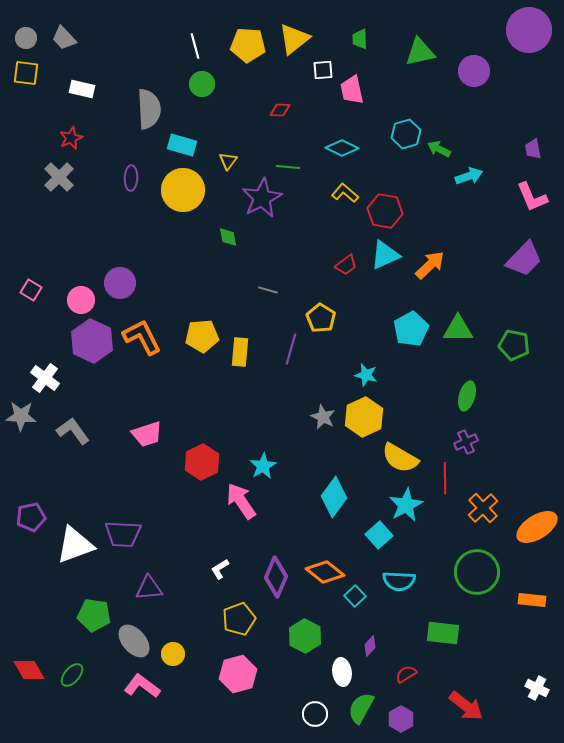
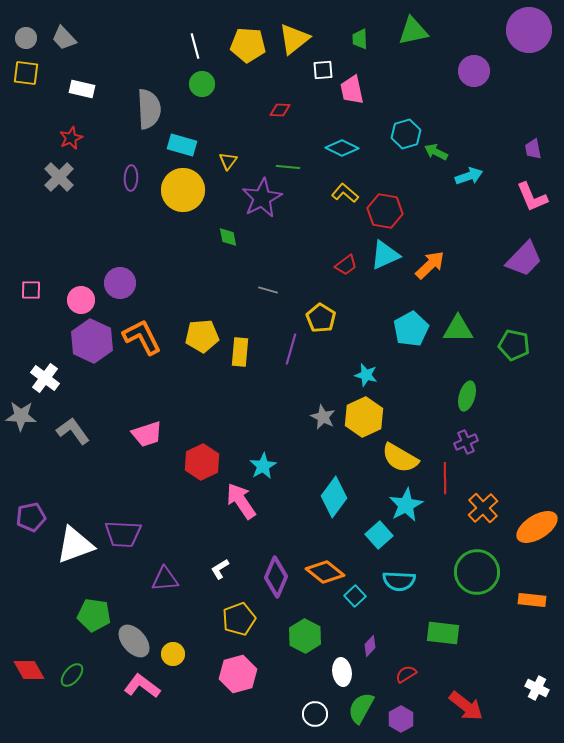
green triangle at (420, 52): moved 7 px left, 21 px up
green arrow at (439, 149): moved 3 px left, 3 px down
pink square at (31, 290): rotated 30 degrees counterclockwise
purple triangle at (149, 588): moved 16 px right, 9 px up
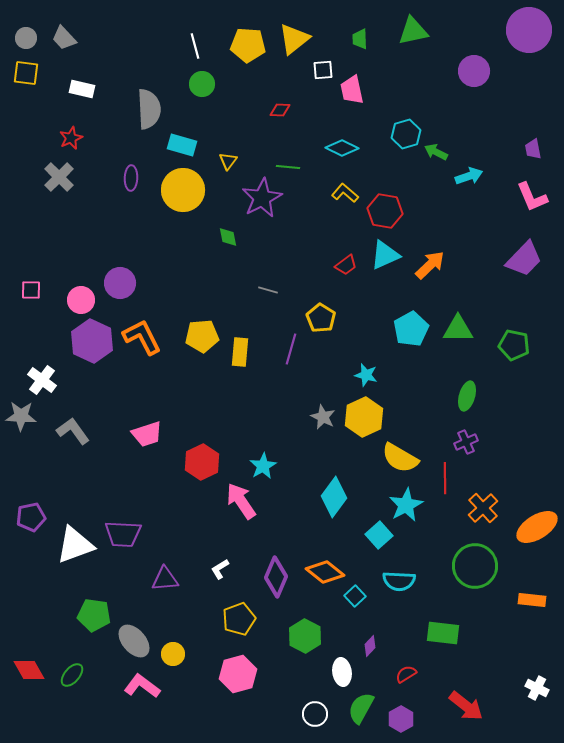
white cross at (45, 378): moved 3 px left, 2 px down
green circle at (477, 572): moved 2 px left, 6 px up
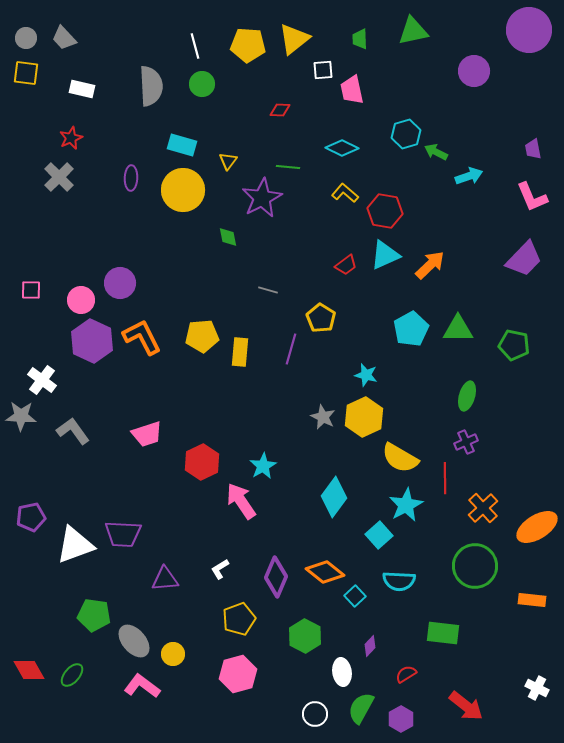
gray semicircle at (149, 109): moved 2 px right, 23 px up
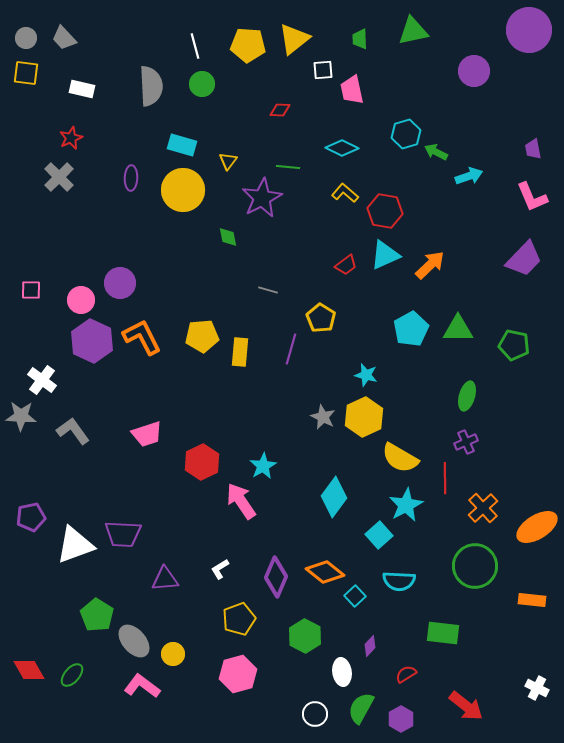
green pentagon at (94, 615): moved 3 px right; rotated 24 degrees clockwise
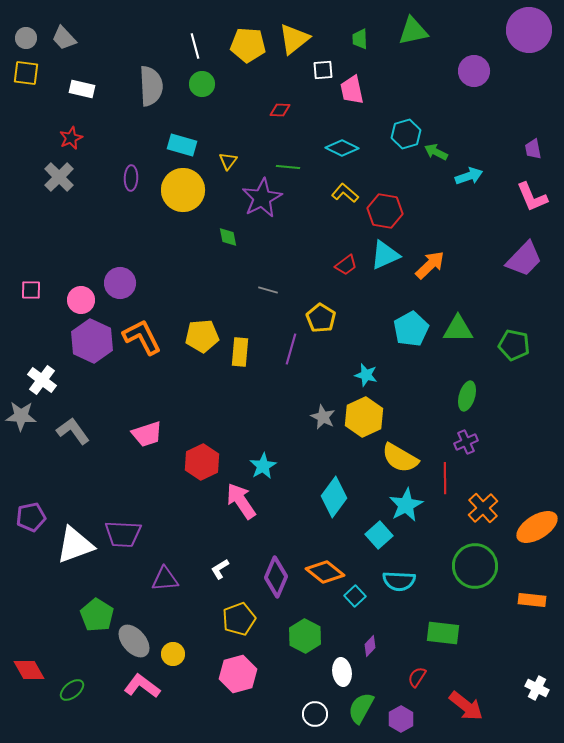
red semicircle at (406, 674): moved 11 px right, 3 px down; rotated 25 degrees counterclockwise
green ellipse at (72, 675): moved 15 px down; rotated 10 degrees clockwise
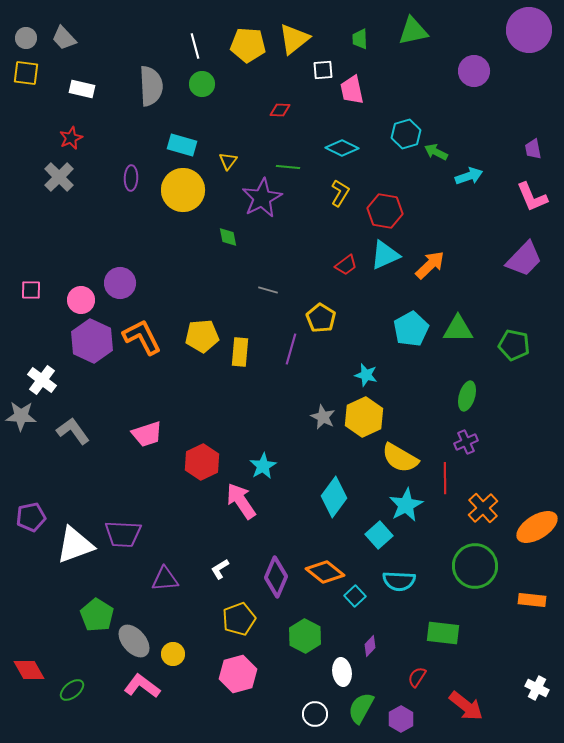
yellow L-shape at (345, 193): moved 5 px left; rotated 80 degrees clockwise
